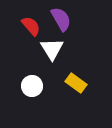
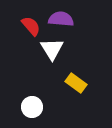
purple semicircle: rotated 55 degrees counterclockwise
white circle: moved 21 px down
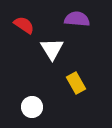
purple semicircle: moved 16 px right
red semicircle: moved 7 px left, 1 px up; rotated 15 degrees counterclockwise
yellow rectangle: rotated 25 degrees clockwise
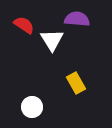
white triangle: moved 9 px up
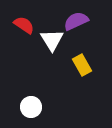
purple semicircle: moved 1 px left, 2 px down; rotated 30 degrees counterclockwise
yellow rectangle: moved 6 px right, 18 px up
white circle: moved 1 px left
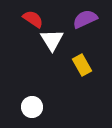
purple semicircle: moved 9 px right, 2 px up
red semicircle: moved 9 px right, 6 px up
white circle: moved 1 px right
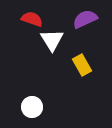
red semicircle: moved 1 px left; rotated 15 degrees counterclockwise
